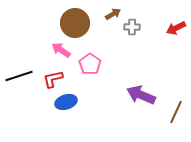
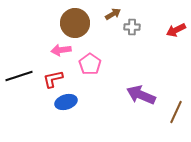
red arrow: moved 2 px down
pink arrow: rotated 42 degrees counterclockwise
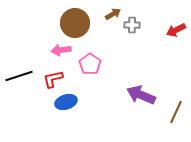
gray cross: moved 2 px up
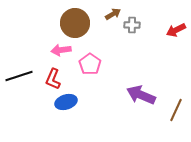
red L-shape: rotated 55 degrees counterclockwise
brown line: moved 2 px up
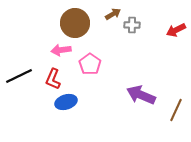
black line: rotated 8 degrees counterclockwise
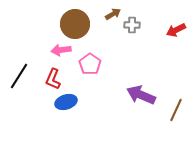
brown circle: moved 1 px down
black line: rotated 32 degrees counterclockwise
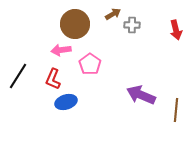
red arrow: rotated 78 degrees counterclockwise
black line: moved 1 px left
brown line: rotated 20 degrees counterclockwise
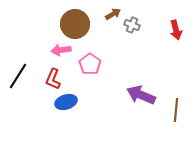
gray cross: rotated 21 degrees clockwise
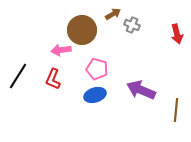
brown circle: moved 7 px right, 6 px down
red arrow: moved 1 px right, 4 px down
pink pentagon: moved 7 px right, 5 px down; rotated 20 degrees counterclockwise
purple arrow: moved 5 px up
blue ellipse: moved 29 px right, 7 px up
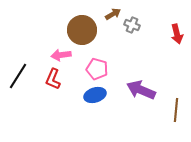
pink arrow: moved 5 px down
